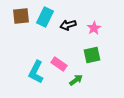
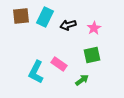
green arrow: moved 6 px right
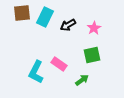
brown square: moved 1 px right, 3 px up
black arrow: rotated 14 degrees counterclockwise
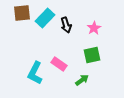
cyan rectangle: moved 1 px down; rotated 18 degrees clockwise
black arrow: moved 2 px left; rotated 77 degrees counterclockwise
cyan L-shape: moved 1 px left, 1 px down
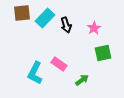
green square: moved 11 px right, 2 px up
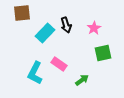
cyan rectangle: moved 15 px down
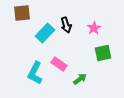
green arrow: moved 2 px left, 1 px up
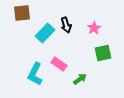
cyan L-shape: moved 1 px down
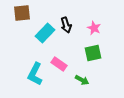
pink star: rotated 16 degrees counterclockwise
green square: moved 10 px left
green arrow: moved 2 px right, 1 px down; rotated 64 degrees clockwise
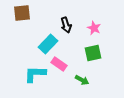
cyan rectangle: moved 3 px right, 11 px down
cyan L-shape: rotated 65 degrees clockwise
